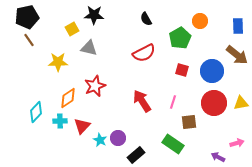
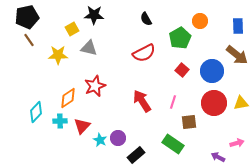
yellow star: moved 7 px up
red square: rotated 24 degrees clockwise
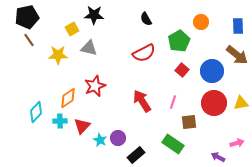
orange circle: moved 1 px right, 1 px down
green pentagon: moved 1 px left, 3 px down
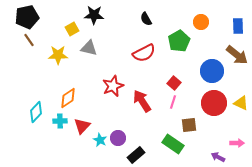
red square: moved 8 px left, 13 px down
red star: moved 18 px right
yellow triangle: rotated 35 degrees clockwise
brown square: moved 3 px down
pink arrow: rotated 16 degrees clockwise
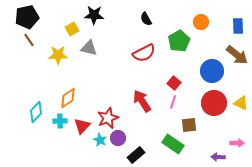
red star: moved 5 px left, 32 px down
purple arrow: rotated 24 degrees counterclockwise
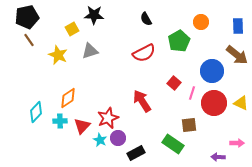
gray triangle: moved 1 px right, 3 px down; rotated 30 degrees counterclockwise
yellow star: rotated 24 degrees clockwise
pink line: moved 19 px right, 9 px up
black rectangle: moved 2 px up; rotated 12 degrees clockwise
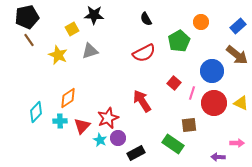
blue rectangle: rotated 49 degrees clockwise
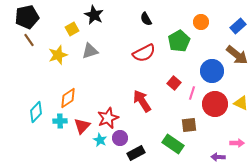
black star: rotated 24 degrees clockwise
yellow star: rotated 30 degrees clockwise
red circle: moved 1 px right, 1 px down
purple circle: moved 2 px right
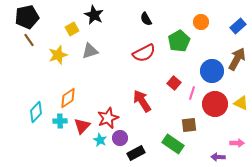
brown arrow: moved 4 px down; rotated 100 degrees counterclockwise
